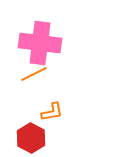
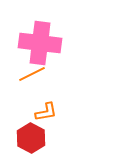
orange line: moved 2 px left
orange L-shape: moved 6 px left
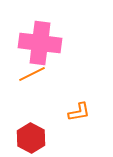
orange L-shape: moved 33 px right
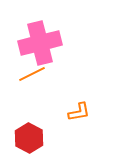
pink cross: rotated 21 degrees counterclockwise
red hexagon: moved 2 px left
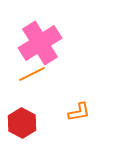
pink cross: rotated 18 degrees counterclockwise
red hexagon: moved 7 px left, 15 px up
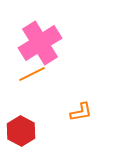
orange L-shape: moved 2 px right
red hexagon: moved 1 px left, 8 px down
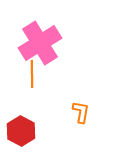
orange line: rotated 64 degrees counterclockwise
orange L-shape: rotated 70 degrees counterclockwise
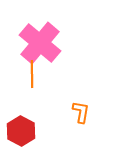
pink cross: rotated 18 degrees counterclockwise
